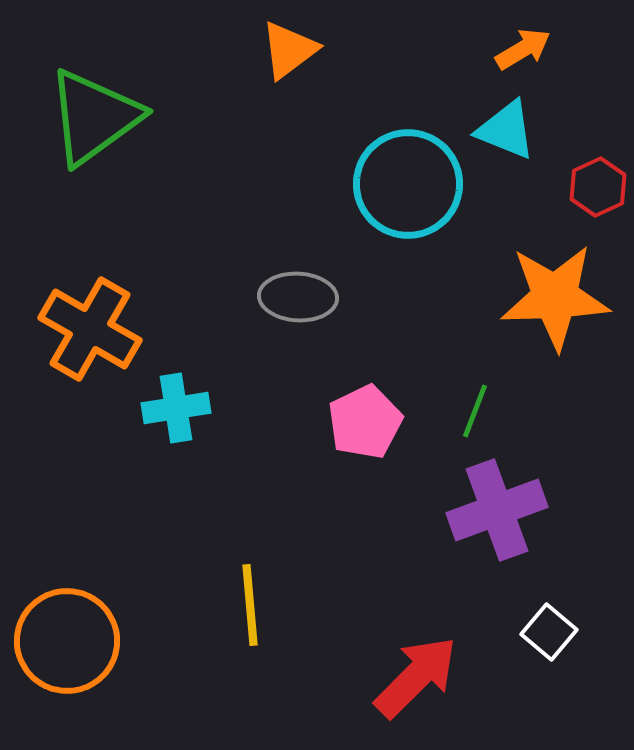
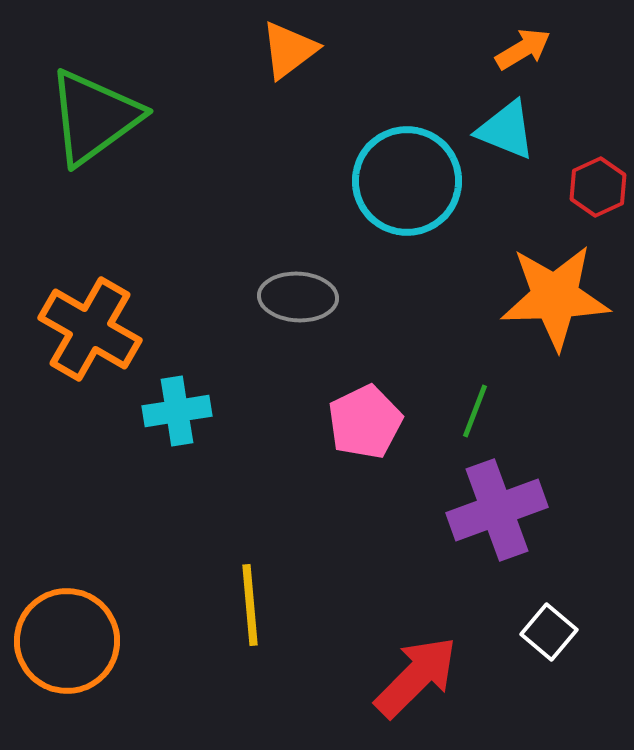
cyan circle: moved 1 px left, 3 px up
cyan cross: moved 1 px right, 3 px down
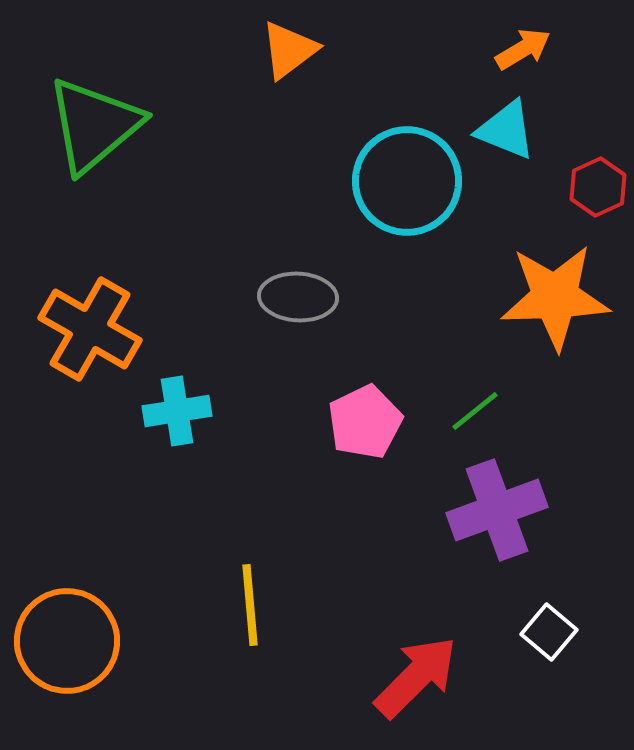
green triangle: moved 8 px down; rotated 4 degrees counterclockwise
green line: rotated 30 degrees clockwise
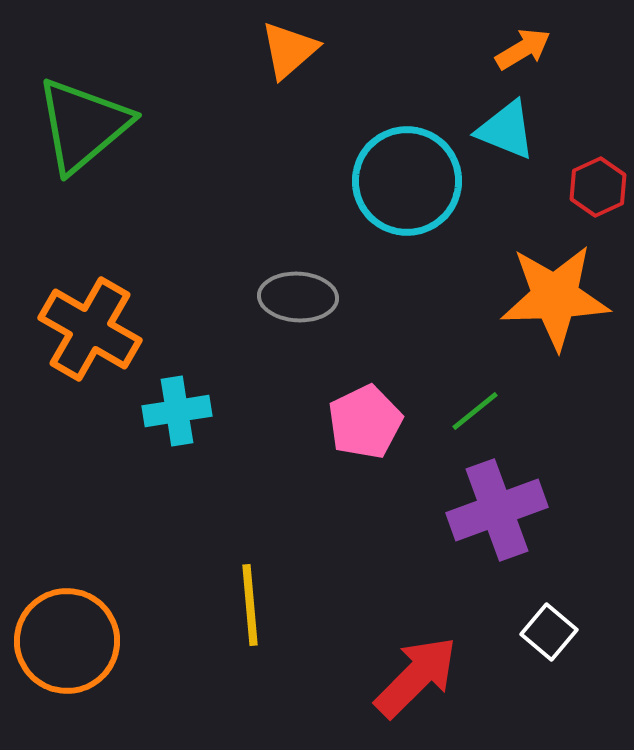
orange triangle: rotated 4 degrees counterclockwise
green triangle: moved 11 px left
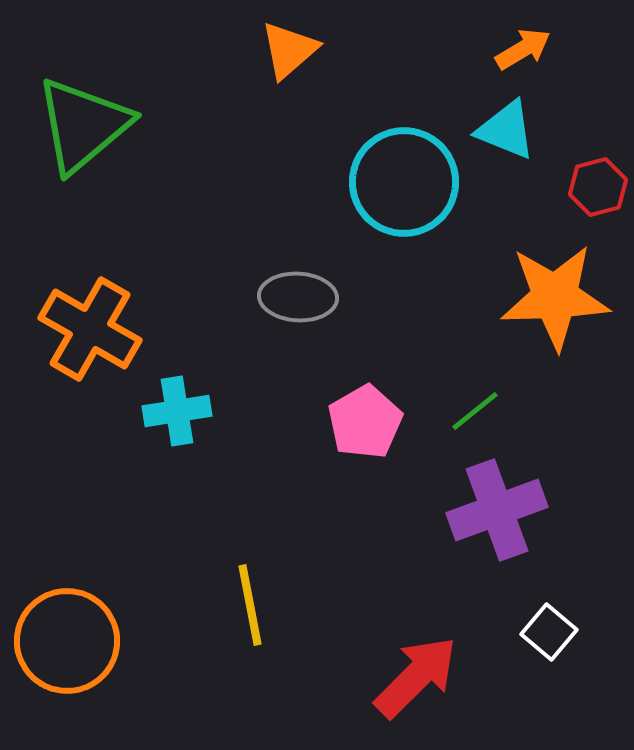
cyan circle: moved 3 px left, 1 px down
red hexagon: rotated 10 degrees clockwise
pink pentagon: rotated 4 degrees counterclockwise
yellow line: rotated 6 degrees counterclockwise
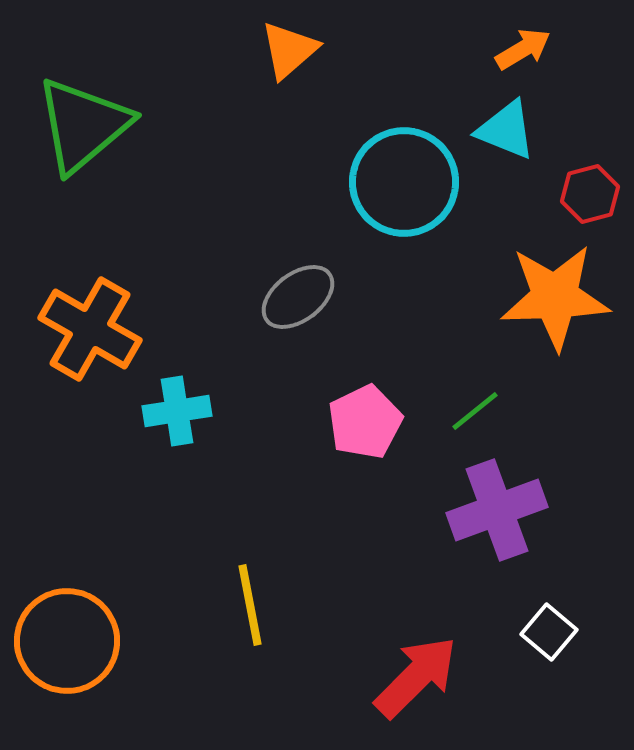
red hexagon: moved 8 px left, 7 px down
gray ellipse: rotated 40 degrees counterclockwise
pink pentagon: rotated 4 degrees clockwise
